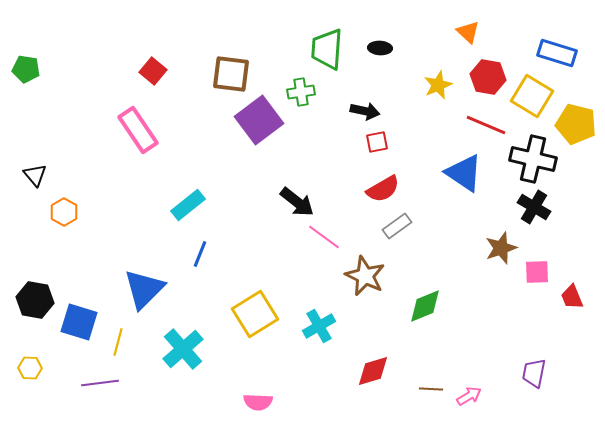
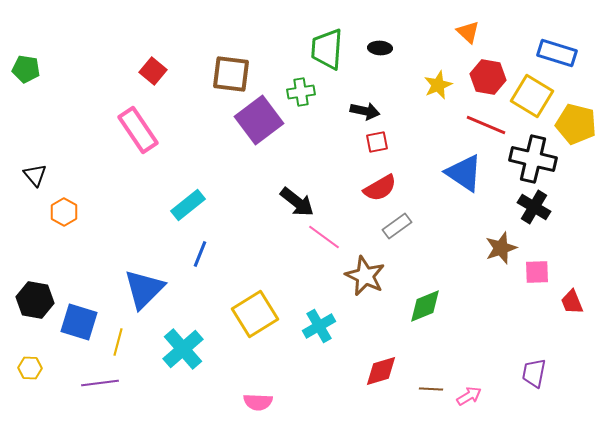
red semicircle at (383, 189): moved 3 px left, 1 px up
red trapezoid at (572, 297): moved 5 px down
red diamond at (373, 371): moved 8 px right
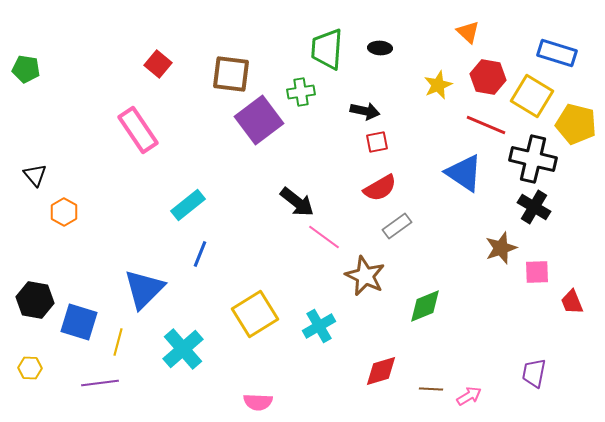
red square at (153, 71): moved 5 px right, 7 px up
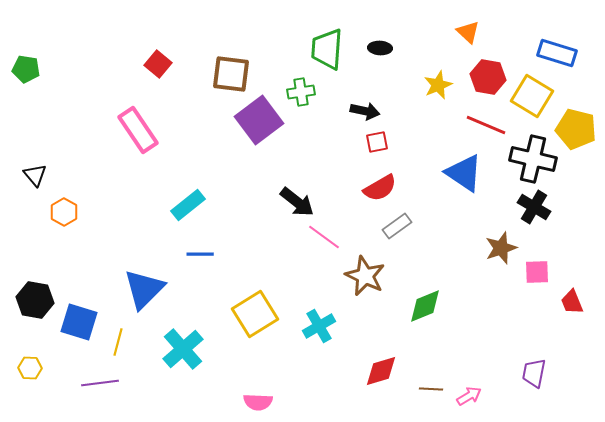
yellow pentagon at (576, 124): moved 5 px down
blue line at (200, 254): rotated 68 degrees clockwise
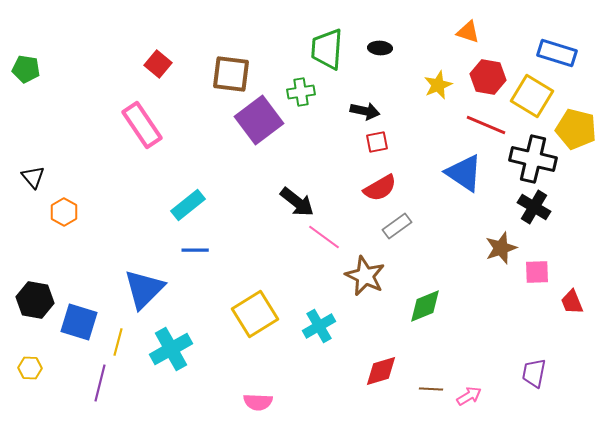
orange triangle at (468, 32): rotated 25 degrees counterclockwise
pink rectangle at (138, 130): moved 4 px right, 5 px up
black triangle at (35, 175): moved 2 px left, 2 px down
blue line at (200, 254): moved 5 px left, 4 px up
cyan cross at (183, 349): moved 12 px left; rotated 12 degrees clockwise
purple line at (100, 383): rotated 69 degrees counterclockwise
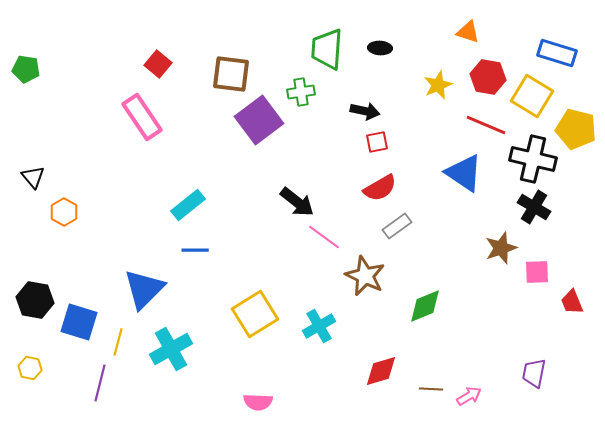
pink rectangle at (142, 125): moved 8 px up
yellow hexagon at (30, 368): rotated 10 degrees clockwise
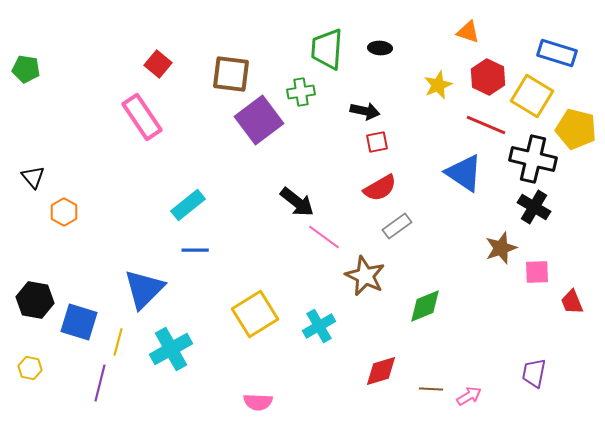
red hexagon at (488, 77): rotated 16 degrees clockwise
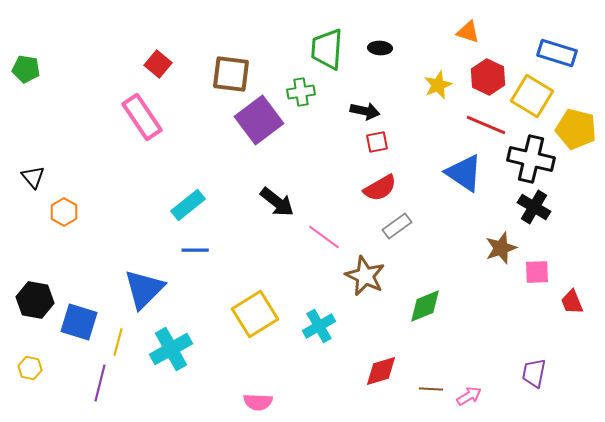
black cross at (533, 159): moved 2 px left
black arrow at (297, 202): moved 20 px left
